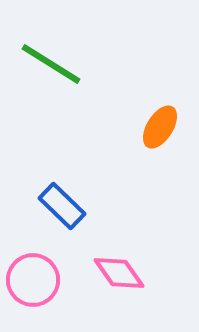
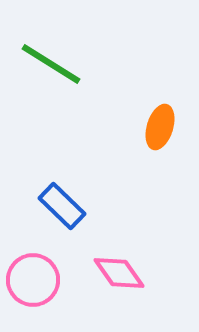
orange ellipse: rotated 15 degrees counterclockwise
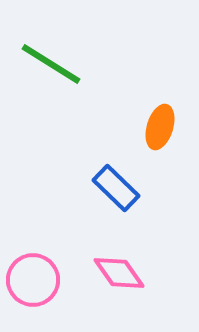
blue rectangle: moved 54 px right, 18 px up
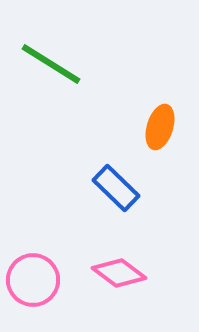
pink diamond: rotated 18 degrees counterclockwise
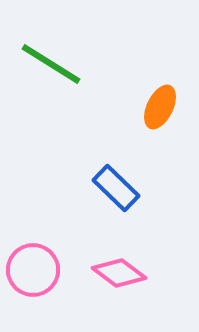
orange ellipse: moved 20 px up; rotated 9 degrees clockwise
pink circle: moved 10 px up
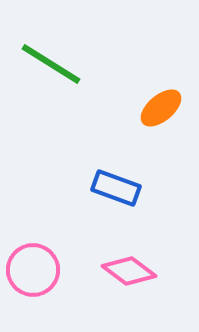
orange ellipse: moved 1 px right, 1 px down; rotated 24 degrees clockwise
blue rectangle: rotated 24 degrees counterclockwise
pink diamond: moved 10 px right, 2 px up
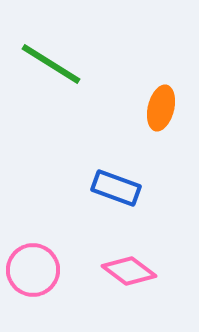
orange ellipse: rotated 36 degrees counterclockwise
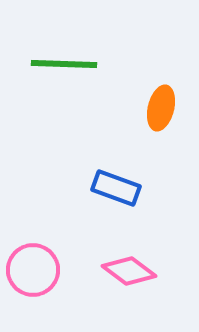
green line: moved 13 px right; rotated 30 degrees counterclockwise
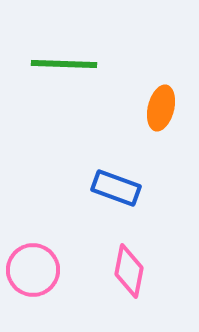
pink diamond: rotated 64 degrees clockwise
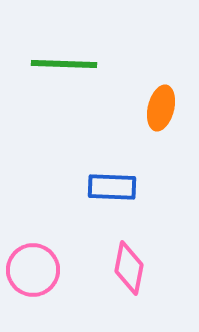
blue rectangle: moved 4 px left, 1 px up; rotated 18 degrees counterclockwise
pink diamond: moved 3 px up
